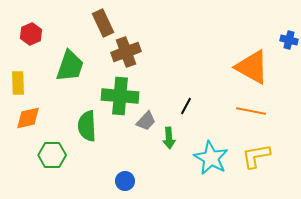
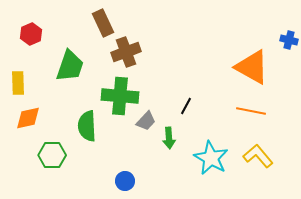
yellow L-shape: moved 2 px right; rotated 60 degrees clockwise
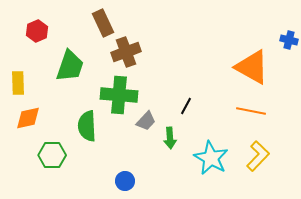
red hexagon: moved 6 px right, 3 px up
green cross: moved 1 px left, 1 px up
green arrow: moved 1 px right
yellow L-shape: rotated 84 degrees clockwise
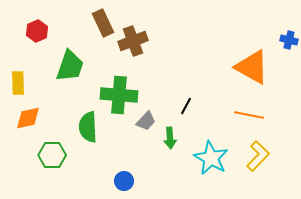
brown cross: moved 7 px right, 11 px up
orange line: moved 2 px left, 4 px down
green semicircle: moved 1 px right, 1 px down
blue circle: moved 1 px left
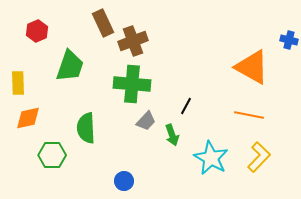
green cross: moved 13 px right, 11 px up
green semicircle: moved 2 px left, 1 px down
green arrow: moved 2 px right, 3 px up; rotated 15 degrees counterclockwise
yellow L-shape: moved 1 px right, 1 px down
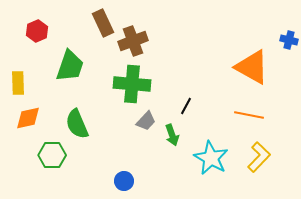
green semicircle: moved 9 px left, 4 px up; rotated 20 degrees counterclockwise
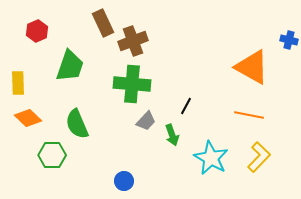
orange diamond: rotated 56 degrees clockwise
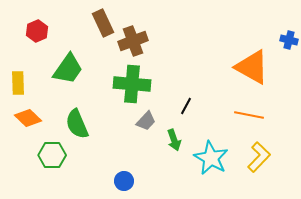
green trapezoid: moved 2 px left, 3 px down; rotated 16 degrees clockwise
green arrow: moved 2 px right, 5 px down
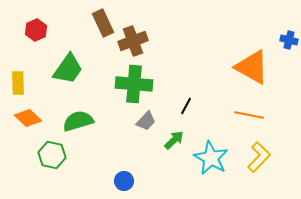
red hexagon: moved 1 px left, 1 px up
green cross: moved 2 px right
green semicircle: moved 1 px right, 3 px up; rotated 96 degrees clockwise
green arrow: rotated 115 degrees counterclockwise
green hexagon: rotated 12 degrees clockwise
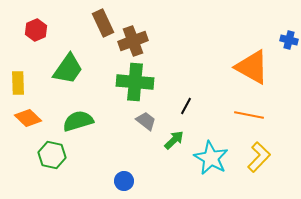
green cross: moved 1 px right, 2 px up
gray trapezoid: rotated 95 degrees counterclockwise
